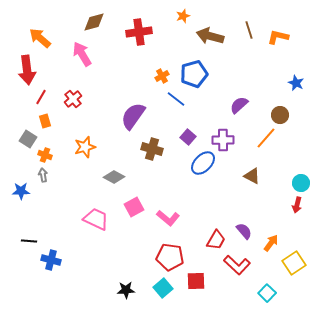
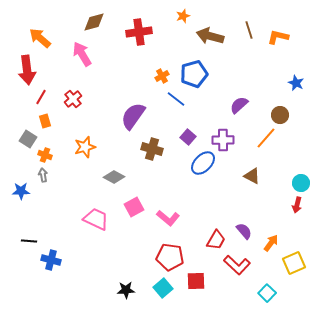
yellow square at (294, 263): rotated 10 degrees clockwise
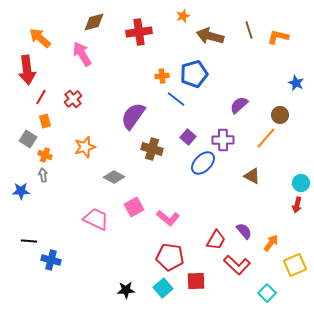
orange cross at (162, 76): rotated 24 degrees clockwise
yellow square at (294, 263): moved 1 px right, 2 px down
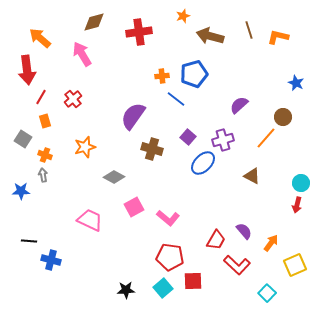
brown circle at (280, 115): moved 3 px right, 2 px down
gray square at (28, 139): moved 5 px left
purple cross at (223, 140): rotated 15 degrees counterclockwise
pink trapezoid at (96, 219): moved 6 px left, 1 px down
red square at (196, 281): moved 3 px left
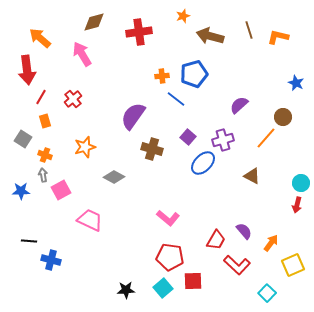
pink square at (134, 207): moved 73 px left, 17 px up
yellow square at (295, 265): moved 2 px left
